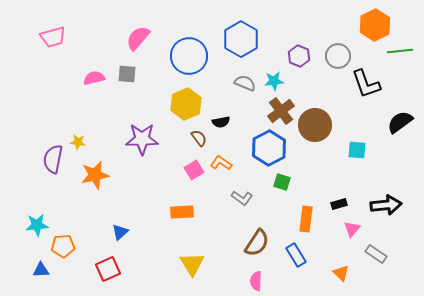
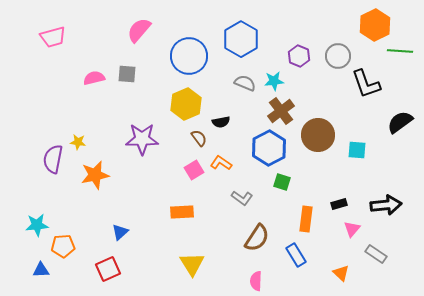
pink semicircle at (138, 38): moved 1 px right, 8 px up
green line at (400, 51): rotated 10 degrees clockwise
brown circle at (315, 125): moved 3 px right, 10 px down
brown semicircle at (257, 243): moved 5 px up
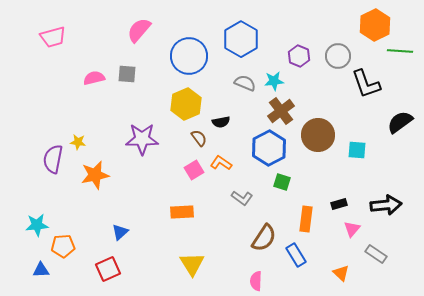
brown semicircle at (257, 238): moved 7 px right
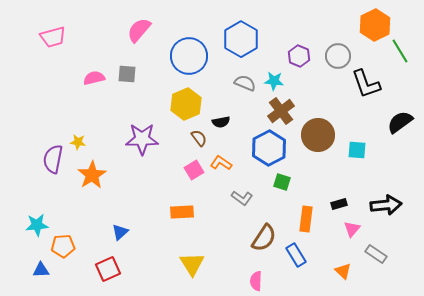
green line at (400, 51): rotated 55 degrees clockwise
cyan star at (274, 81): rotated 12 degrees clockwise
orange star at (95, 175): moved 3 px left; rotated 20 degrees counterclockwise
orange triangle at (341, 273): moved 2 px right, 2 px up
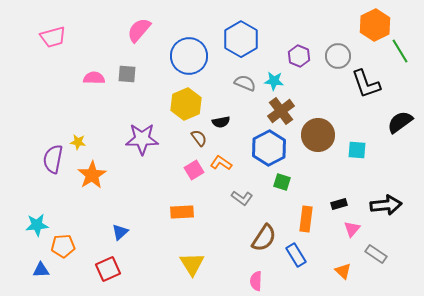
pink semicircle at (94, 78): rotated 15 degrees clockwise
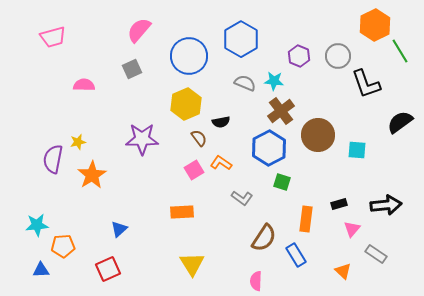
gray square at (127, 74): moved 5 px right, 5 px up; rotated 30 degrees counterclockwise
pink semicircle at (94, 78): moved 10 px left, 7 px down
yellow star at (78, 142): rotated 21 degrees counterclockwise
blue triangle at (120, 232): moved 1 px left, 3 px up
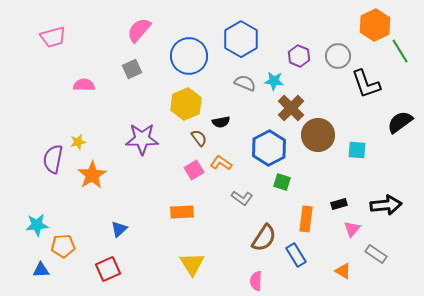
brown cross at (281, 111): moved 10 px right, 3 px up; rotated 8 degrees counterclockwise
orange triangle at (343, 271): rotated 12 degrees counterclockwise
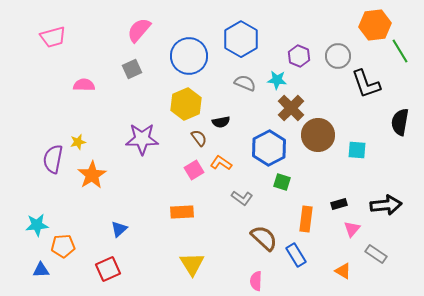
orange hexagon at (375, 25): rotated 20 degrees clockwise
cyan star at (274, 81): moved 3 px right, 1 px up
black semicircle at (400, 122): rotated 44 degrees counterclockwise
brown semicircle at (264, 238): rotated 80 degrees counterclockwise
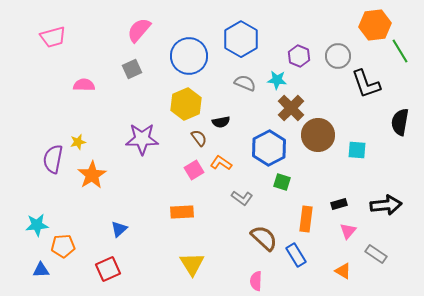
pink triangle at (352, 229): moved 4 px left, 2 px down
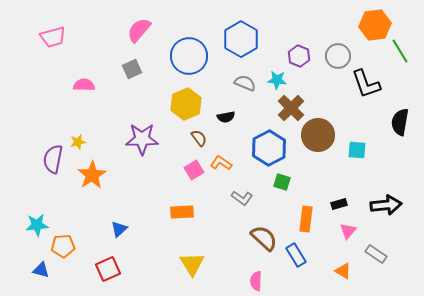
black semicircle at (221, 122): moved 5 px right, 5 px up
blue triangle at (41, 270): rotated 18 degrees clockwise
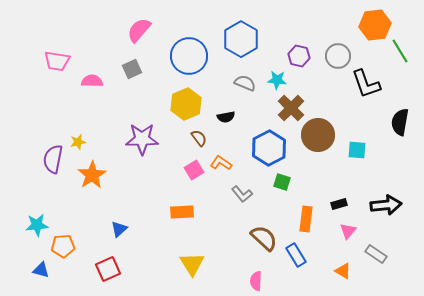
pink trapezoid at (53, 37): moved 4 px right, 24 px down; rotated 24 degrees clockwise
purple hexagon at (299, 56): rotated 10 degrees counterclockwise
pink semicircle at (84, 85): moved 8 px right, 4 px up
gray L-shape at (242, 198): moved 4 px up; rotated 15 degrees clockwise
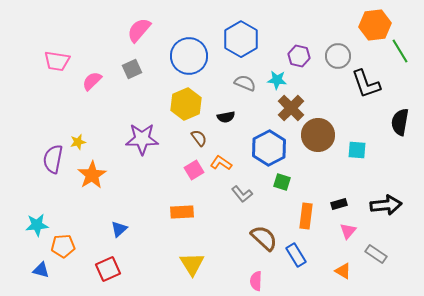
pink semicircle at (92, 81): rotated 45 degrees counterclockwise
orange rectangle at (306, 219): moved 3 px up
